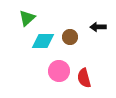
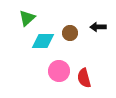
brown circle: moved 4 px up
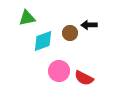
green triangle: rotated 30 degrees clockwise
black arrow: moved 9 px left, 2 px up
cyan diamond: rotated 20 degrees counterclockwise
red semicircle: rotated 48 degrees counterclockwise
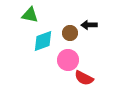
green triangle: moved 3 px right, 3 px up; rotated 24 degrees clockwise
pink circle: moved 9 px right, 11 px up
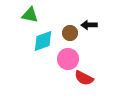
pink circle: moved 1 px up
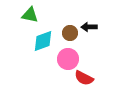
black arrow: moved 2 px down
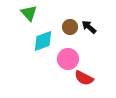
green triangle: moved 1 px left, 2 px up; rotated 36 degrees clockwise
black arrow: rotated 42 degrees clockwise
brown circle: moved 6 px up
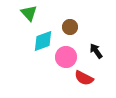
black arrow: moved 7 px right, 24 px down; rotated 14 degrees clockwise
pink circle: moved 2 px left, 2 px up
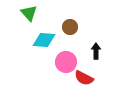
cyan diamond: moved 1 px right, 1 px up; rotated 25 degrees clockwise
black arrow: rotated 35 degrees clockwise
pink circle: moved 5 px down
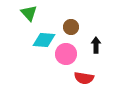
brown circle: moved 1 px right
black arrow: moved 6 px up
pink circle: moved 8 px up
red semicircle: rotated 18 degrees counterclockwise
